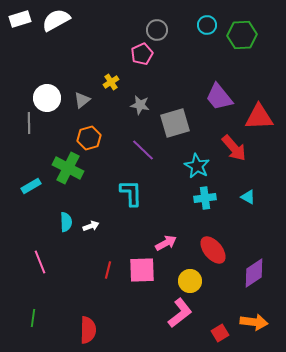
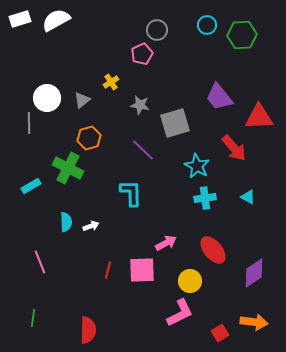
pink L-shape: rotated 12 degrees clockwise
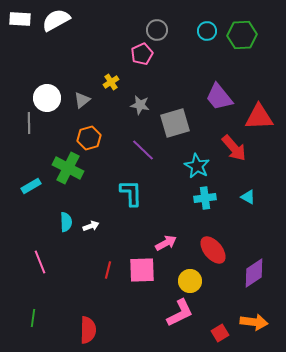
white rectangle: rotated 20 degrees clockwise
cyan circle: moved 6 px down
